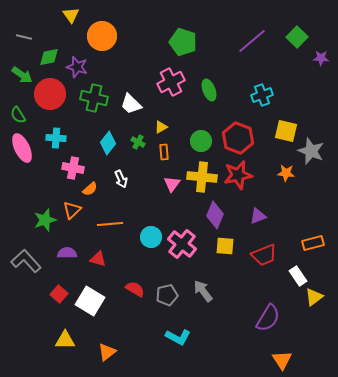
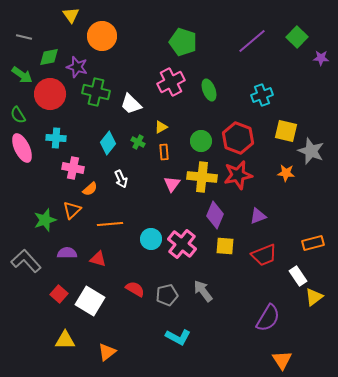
green cross at (94, 98): moved 2 px right, 6 px up
cyan circle at (151, 237): moved 2 px down
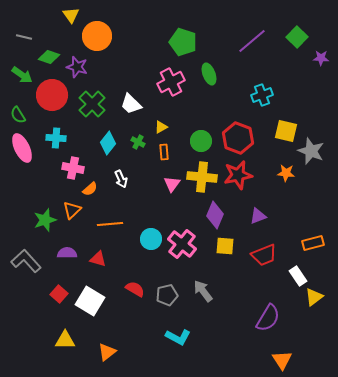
orange circle at (102, 36): moved 5 px left
green diamond at (49, 57): rotated 30 degrees clockwise
green ellipse at (209, 90): moved 16 px up
green cross at (96, 92): moved 4 px left, 12 px down; rotated 32 degrees clockwise
red circle at (50, 94): moved 2 px right, 1 px down
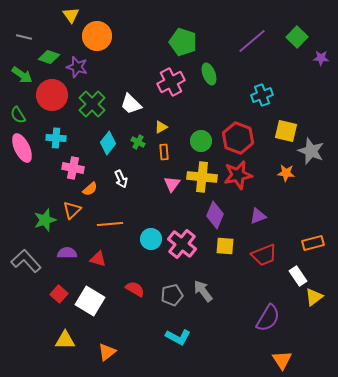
gray pentagon at (167, 295): moved 5 px right
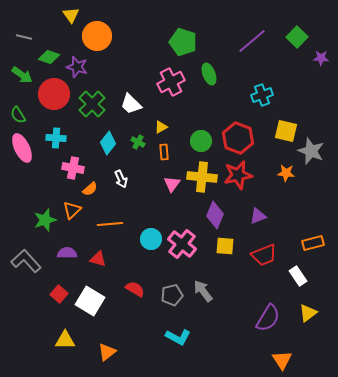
red circle at (52, 95): moved 2 px right, 1 px up
yellow triangle at (314, 297): moved 6 px left, 16 px down
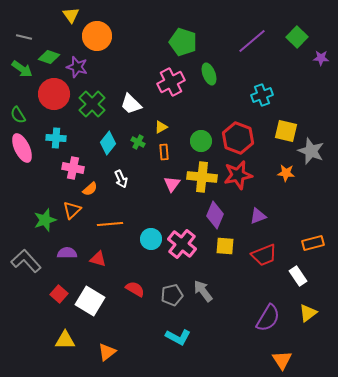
green arrow at (22, 75): moved 6 px up
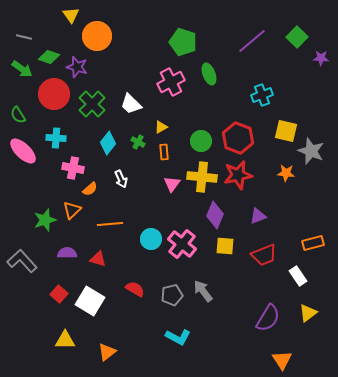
pink ellipse at (22, 148): moved 1 px right, 3 px down; rotated 20 degrees counterclockwise
gray L-shape at (26, 261): moved 4 px left
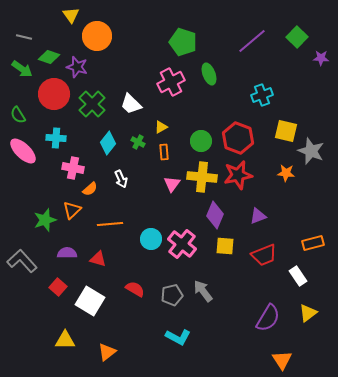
red square at (59, 294): moved 1 px left, 7 px up
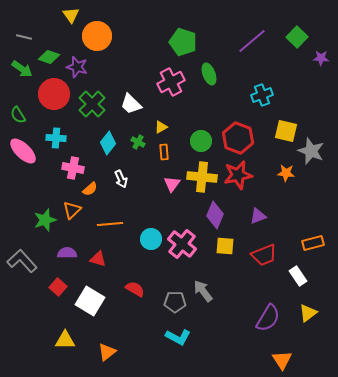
gray pentagon at (172, 295): moved 3 px right, 7 px down; rotated 15 degrees clockwise
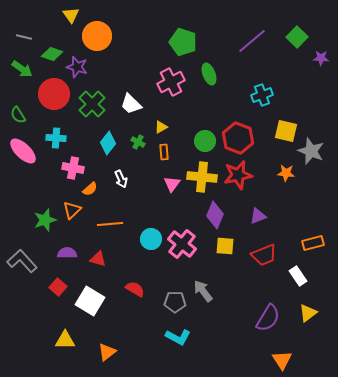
green diamond at (49, 57): moved 3 px right, 3 px up
green circle at (201, 141): moved 4 px right
